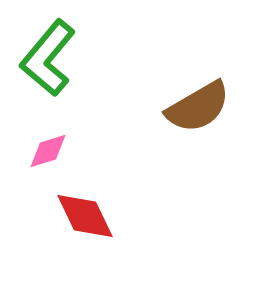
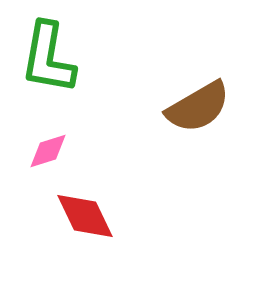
green L-shape: rotated 30 degrees counterclockwise
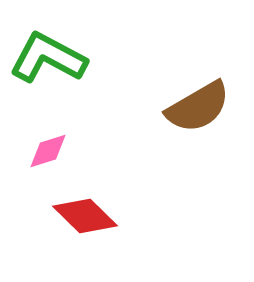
green L-shape: rotated 108 degrees clockwise
red diamond: rotated 20 degrees counterclockwise
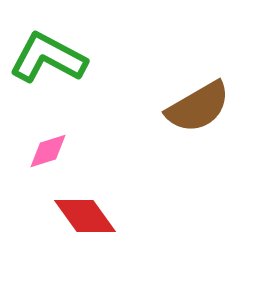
red diamond: rotated 10 degrees clockwise
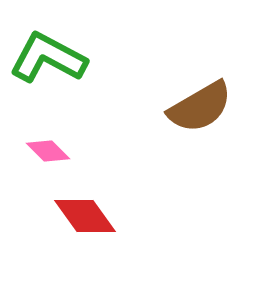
brown semicircle: moved 2 px right
pink diamond: rotated 63 degrees clockwise
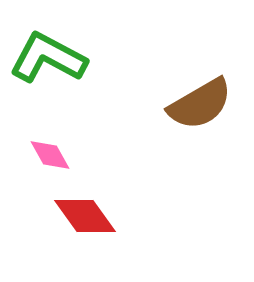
brown semicircle: moved 3 px up
pink diamond: moved 2 px right, 4 px down; rotated 15 degrees clockwise
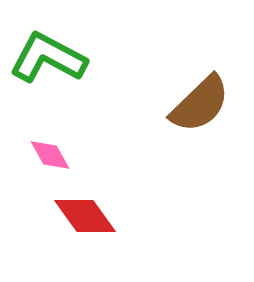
brown semicircle: rotated 14 degrees counterclockwise
